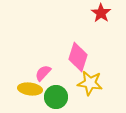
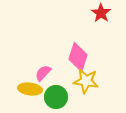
yellow star: moved 4 px left, 2 px up
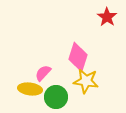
red star: moved 6 px right, 4 px down
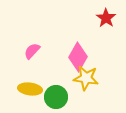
red star: moved 1 px left, 1 px down
pink diamond: rotated 12 degrees clockwise
pink semicircle: moved 11 px left, 22 px up
yellow star: moved 3 px up
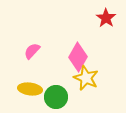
yellow star: rotated 15 degrees clockwise
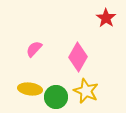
pink semicircle: moved 2 px right, 2 px up
yellow star: moved 13 px down
